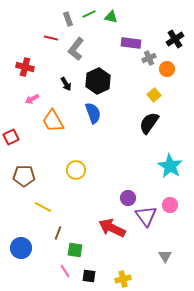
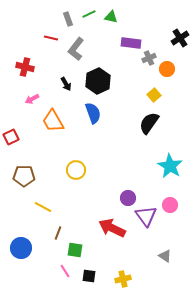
black cross: moved 5 px right, 1 px up
gray triangle: rotated 24 degrees counterclockwise
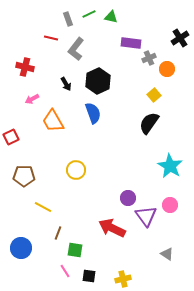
gray triangle: moved 2 px right, 2 px up
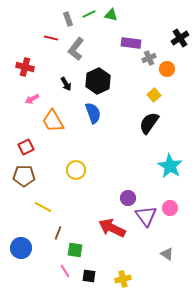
green triangle: moved 2 px up
red square: moved 15 px right, 10 px down
pink circle: moved 3 px down
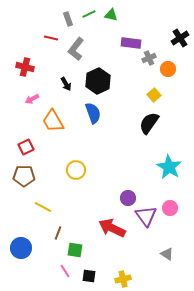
orange circle: moved 1 px right
cyan star: moved 1 px left, 1 px down
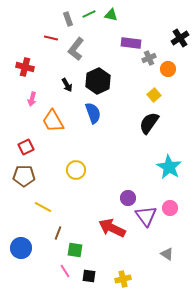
black arrow: moved 1 px right, 1 px down
pink arrow: rotated 48 degrees counterclockwise
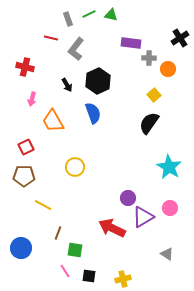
gray cross: rotated 24 degrees clockwise
yellow circle: moved 1 px left, 3 px up
yellow line: moved 2 px up
purple triangle: moved 3 px left, 1 px down; rotated 35 degrees clockwise
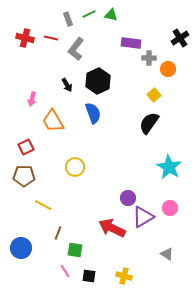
red cross: moved 29 px up
yellow cross: moved 1 px right, 3 px up; rotated 28 degrees clockwise
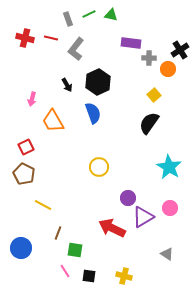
black cross: moved 12 px down
black hexagon: moved 1 px down
yellow circle: moved 24 px right
brown pentagon: moved 2 px up; rotated 25 degrees clockwise
